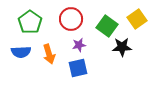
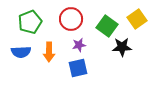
green pentagon: rotated 15 degrees clockwise
orange arrow: moved 2 px up; rotated 18 degrees clockwise
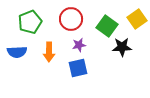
blue semicircle: moved 4 px left
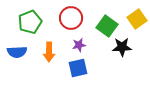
red circle: moved 1 px up
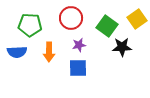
green pentagon: moved 3 px down; rotated 25 degrees clockwise
blue square: rotated 12 degrees clockwise
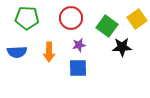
green pentagon: moved 3 px left, 7 px up
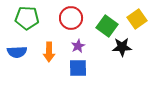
purple star: moved 1 px left, 1 px down; rotated 16 degrees counterclockwise
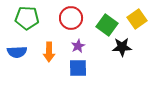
green square: moved 1 px up
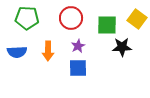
yellow square: rotated 18 degrees counterclockwise
green square: rotated 35 degrees counterclockwise
orange arrow: moved 1 px left, 1 px up
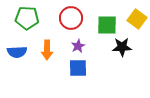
orange arrow: moved 1 px left, 1 px up
